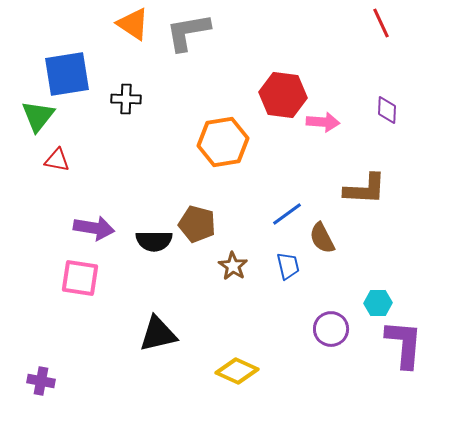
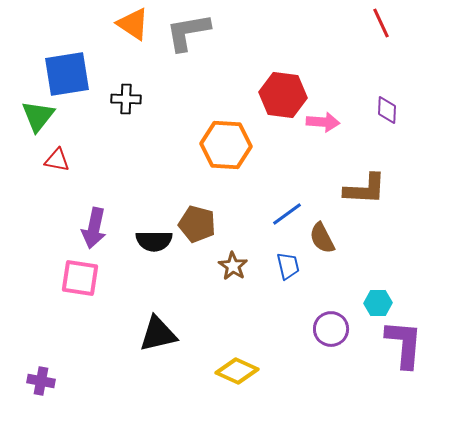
orange hexagon: moved 3 px right, 3 px down; rotated 12 degrees clockwise
purple arrow: rotated 93 degrees clockwise
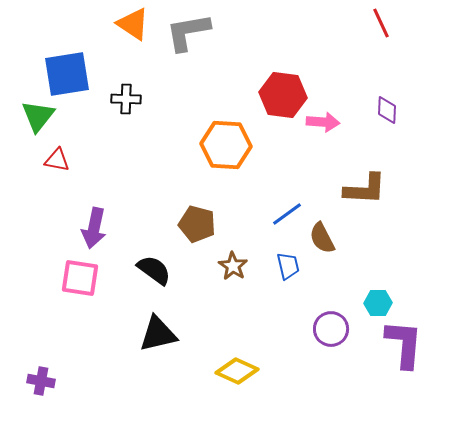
black semicircle: moved 29 px down; rotated 144 degrees counterclockwise
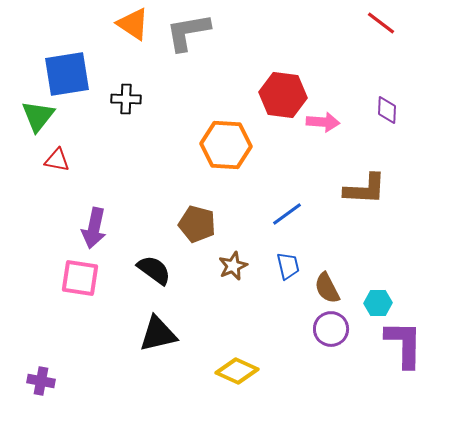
red line: rotated 28 degrees counterclockwise
brown semicircle: moved 5 px right, 50 px down
brown star: rotated 16 degrees clockwise
purple L-shape: rotated 4 degrees counterclockwise
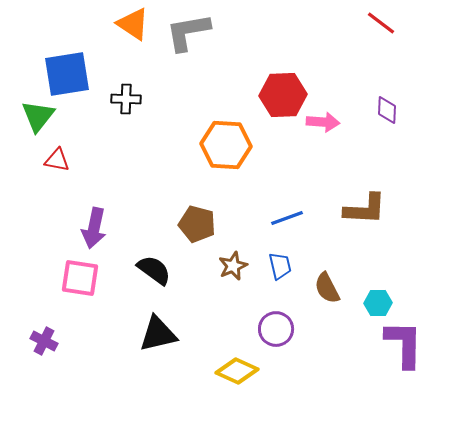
red hexagon: rotated 9 degrees counterclockwise
brown L-shape: moved 20 px down
blue line: moved 4 px down; rotated 16 degrees clockwise
blue trapezoid: moved 8 px left
purple circle: moved 55 px left
purple cross: moved 3 px right, 40 px up; rotated 16 degrees clockwise
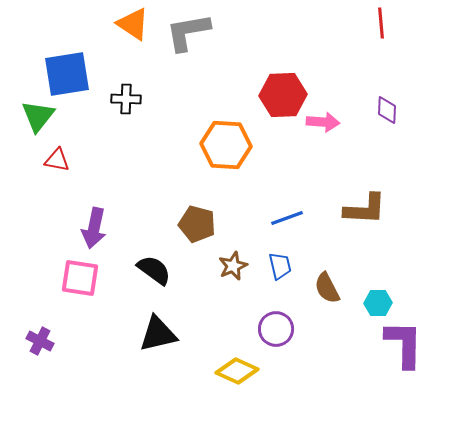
red line: rotated 48 degrees clockwise
purple cross: moved 4 px left
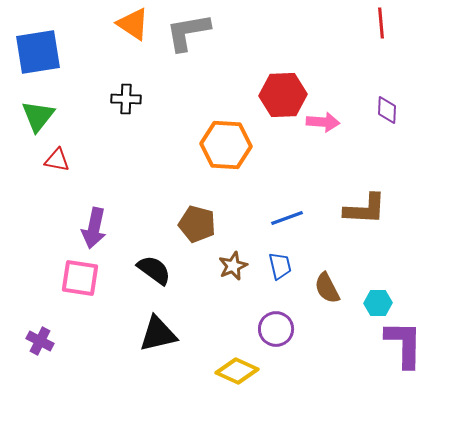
blue square: moved 29 px left, 22 px up
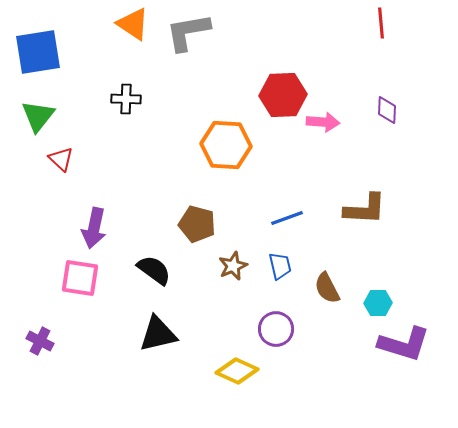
red triangle: moved 4 px right, 1 px up; rotated 32 degrees clockwise
purple L-shape: rotated 106 degrees clockwise
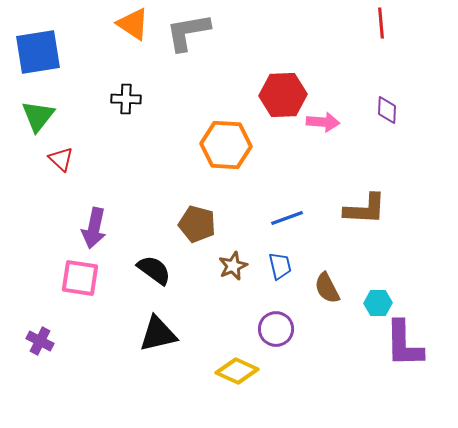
purple L-shape: rotated 72 degrees clockwise
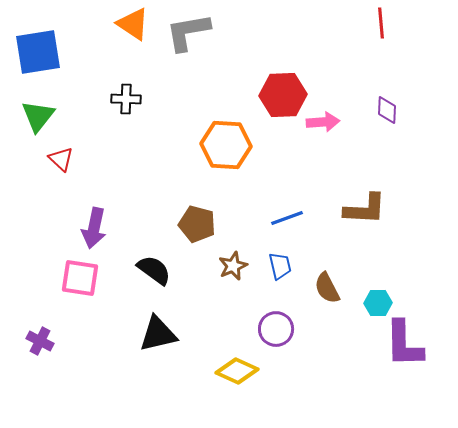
pink arrow: rotated 8 degrees counterclockwise
